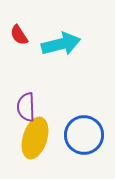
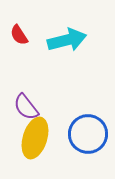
cyan arrow: moved 6 px right, 4 px up
purple semicircle: rotated 36 degrees counterclockwise
blue circle: moved 4 px right, 1 px up
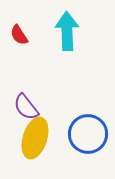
cyan arrow: moved 9 px up; rotated 78 degrees counterclockwise
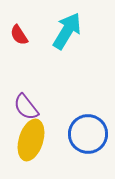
cyan arrow: rotated 33 degrees clockwise
yellow ellipse: moved 4 px left, 2 px down
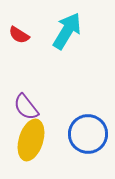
red semicircle: rotated 25 degrees counterclockwise
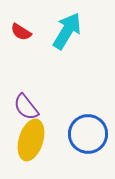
red semicircle: moved 2 px right, 3 px up
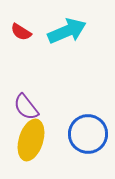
cyan arrow: rotated 36 degrees clockwise
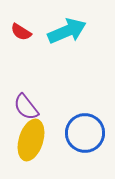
blue circle: moved 3 px left, 1 px up
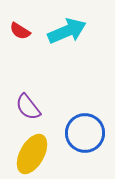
red semicircle: moved 1 px left, 1 px up
purple semicircle: moved 2 px right
yellow ellipse: moved 1 px right, 14 px down; rotated 12 degrees clockwise
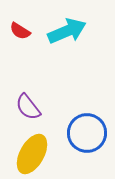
blue circle: moved 2 px right
